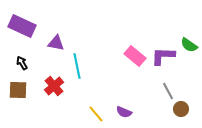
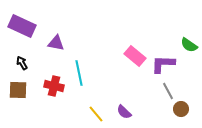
purple L-shape: moved 8 px down
cyan line: moved 2 px right, 7 px down
red cross: rotated 36 degrees counterclockwise
purple semicircle: rotated 21 degrees clockwise
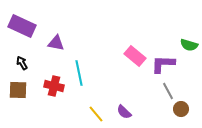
green semicircle: rotated 18 degrees counterclockwise
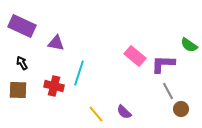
green semicircle: rotated 18 degrees clockwise
cyan line: rotated 30 degrees clockwise
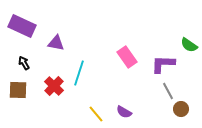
pink rectangle: moved 8 px left, 1 px down; rotated 15 degrees clockwise
black arrow: moved 2 px right
red cross: rotated 30 degrees clockwise
purple semicircle: rotated 14 degrees counterclockwise
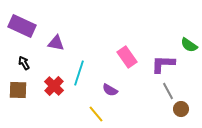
purple semicircle: moved 14 px left, 22 px up
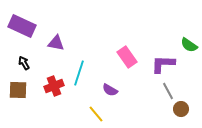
red cross: rotated 24 degrees clockwise
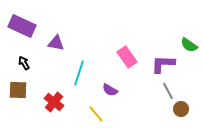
red cross: moved 16 px down; rotated 30 degrees counterclockwise
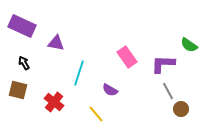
brown square: rotated 12 degrees clockwise
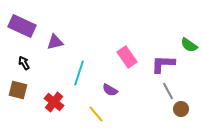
purple triangle: moved 1 px left, 1 px up; rotated 24 degrees counterclockwise
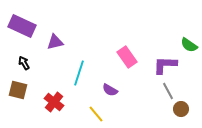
purple L-shape: moved 2 px right, 1 px down
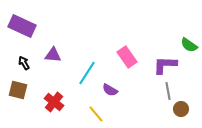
purple triangle: moved 2 px left, 13 px down; rotated 18 degrees clockwise
cyan line: moved 8 px right; rotated 15 degrees clockwise
gray line: rotated 18 degrees clockwise
